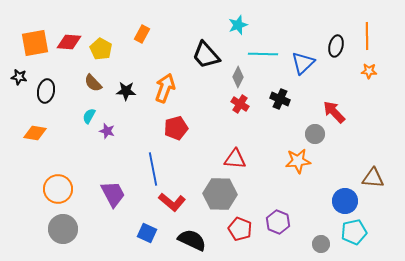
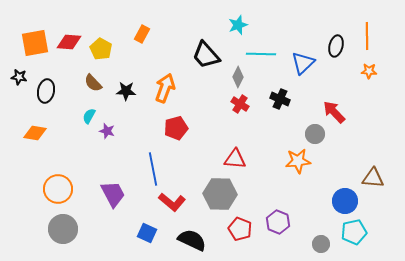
cyan line at (263, 54): moved 2 px left
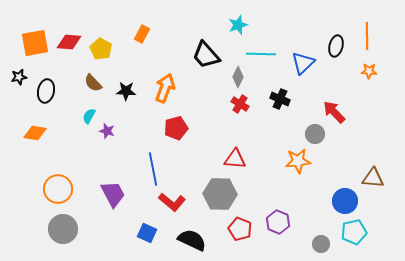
black star at (19, 77): rotated 21 degrees counterclockwise
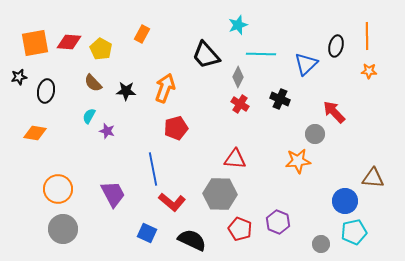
blue triangle at (303, 63): moved 3 px right, 1 px down
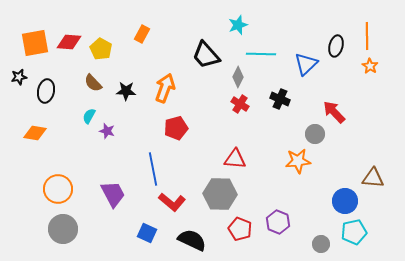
orange star at (369, 71): moved 1 px right, 5 px up; rotated 28 degrees clockwise
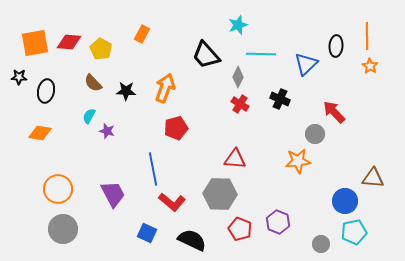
black ellipse at (336, 46): rotated 10 degrees counterclockwise
black star at (19, 77): rotated 14 degrees clockwise
orange diamond at (35, 133): moved 5 px right
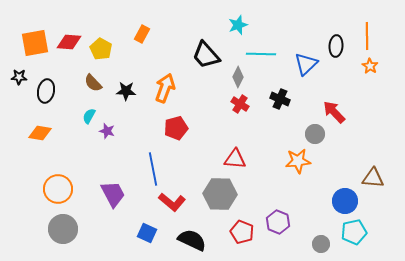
red pentagon at (240, 229): moved 2 px right, 3 px down
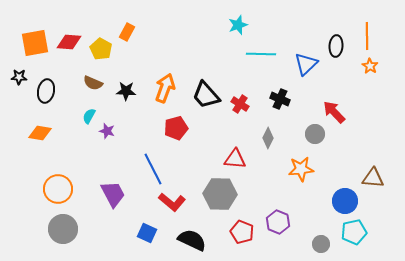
orange rectangle at (142, 34): moved 15 px left, 2 px up
black trapezoid at (206, 55): moved 40 px down
gray diamond at (238, 77): moved 30 px right, 61 px down
brown semicircle at (93, 83): rotated 24 degrees counterclockwise
orange star at (298, 161): moved 3 px right, 8 px down
blue line at (153, 169): rotated 16 degrees counterclockwise
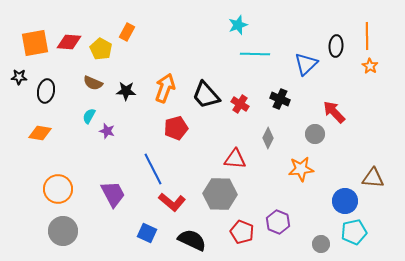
cyan line at (261, 54): moved 6 px left
gray circle at (63, 229): moved 2 px down
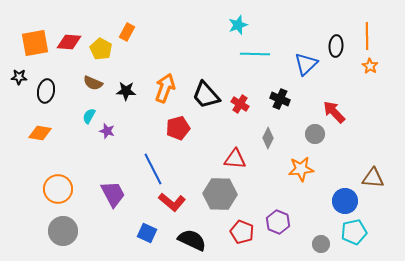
red pentagon at (176, 128): moved 2 px right
